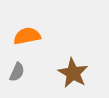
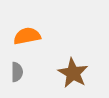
gray semicircle: rotated 24 degrees counterclockwise
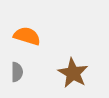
orange semicircle: rotated 28 degrees clockwise
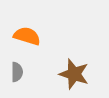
brown star: moved 1 px right, 1 px down; rotated 12 degrees counterclockwise
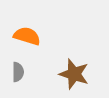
gray semicircle: moved 1 px right
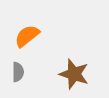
orange semicircle: rotated 56 degrees counterclockwise
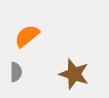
gray semicircle: moved 2 px left
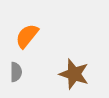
orange semicircle: rotated 12 degrees counterclockwise
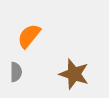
orange semicircle: moved 2 px right
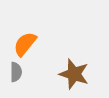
orange semicircle: moved 4 px left, 8 px down
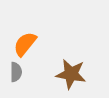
brown star: moved 3 px left; rotated 8 degrees counterclockwise
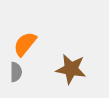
brown star: moved 5 px up
